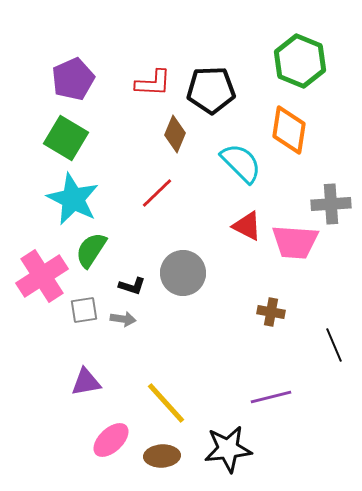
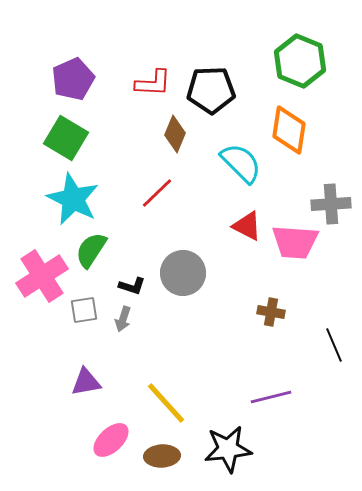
gray arrow: rotated 100 degrees clockwise
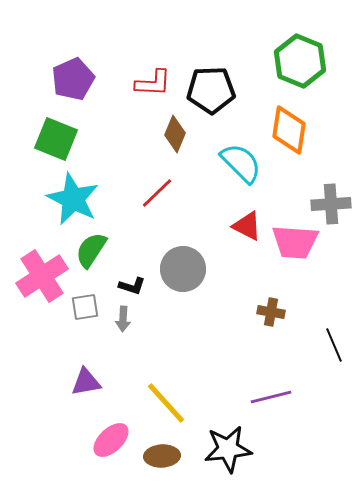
green square: moved 10 px left, 1 px down; rotated 9 degrees counterclockwise
gray circle: moved 4 px up
gray square: moved 1 px right, 3 px up
gray arrow: rotated 15 degrees counterclockwise
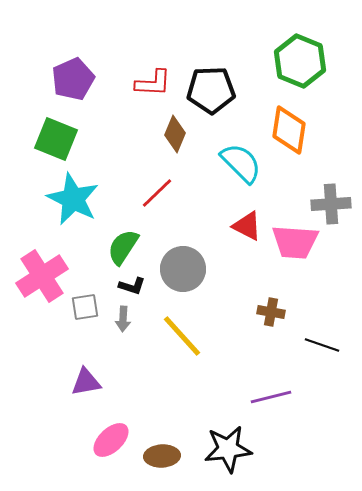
green semicircle: moved 32 px right, 3 px up
black line: moved 12 px left; rotated 48 degrees counterclockwise
yellow line: moved 16 px right, 67 px up
